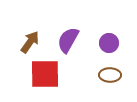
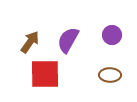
purple circle: moved 3 px right, 8 px up
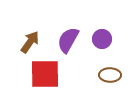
purple circle: moved 10 px left, 4 px down
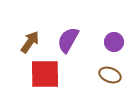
purple circle: moved 12 px right, 3 px down
brown ellipse: rotated 20 degrees clockwise
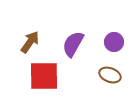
purple semicircle: moved 5 px right, 4 px down
red square: moved 1 px left, 2 px down
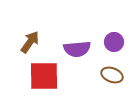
purple semicircle: moved 4 px right, 5 px down; rotated 124 degrees counterclockwise
brown ellipse: moved 2 px right
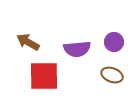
brown arrow: moved 2 px left; rotated 95 degrees counterclockwise
